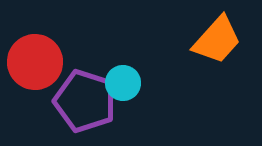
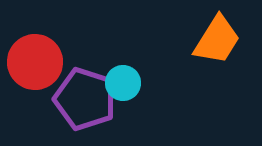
orange trapezoid: rotated 10 degrees counterclockwise
purple pentagon: moved 2 px up
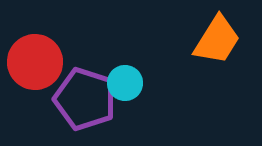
cyan circle: moved 2 px right
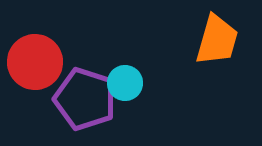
orange trapezoid: rotated 16 degrees counterclockwise
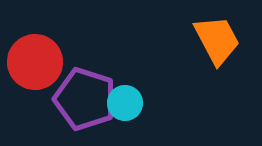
orange trapezoid: rotated 44 degrees counterclockwise
cyan circle: moved 20 px down
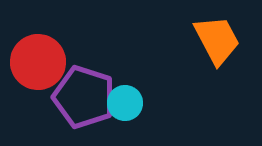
red circle: moved 3 px right
purple pentagon: moved 1 px left, 2 px up
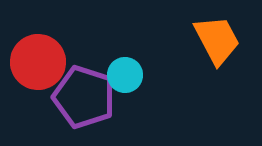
cyan circle: moved 28 px up
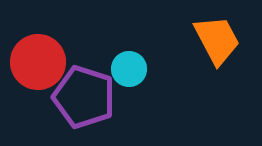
cyan circle: moved 4 px right, 6 px up
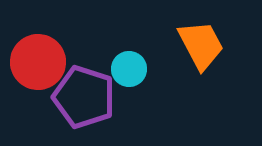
orange trapezoid: moved 16 px left, 5 px down
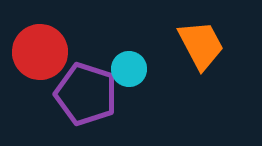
red circle: moved 2 px right, 10 px up
purple pentagon: moved 2 px right, 3 px up
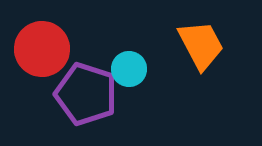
red circle: moved 2 px right, 3 px up
